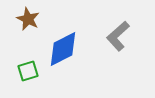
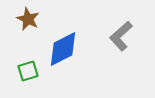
gray L-shape: moved 3 px right
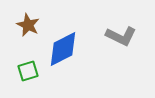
brown star: moved 6 px down
gray L-shape: rotated 112 degrees counterclockwise
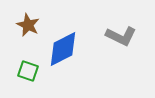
green square: rotated 35 degrees clockwise
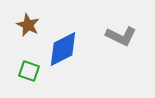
green square: moved 1 px right
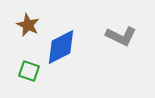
blue diamond: moved 2 px left, 2 px up
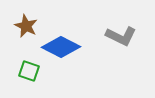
brown star: moved 2 px left, 1 px down
blue diamond: rotated 54 degrees clockwise
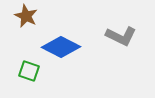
brown star: moved 10 px up
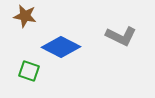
brown star: moved 1 px left; rotated 15 degrees counterclockwise
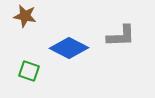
gray L-shape: rotated 28 degrees counterclockwise
blue diamond: moved 8 px right, 1 px down
